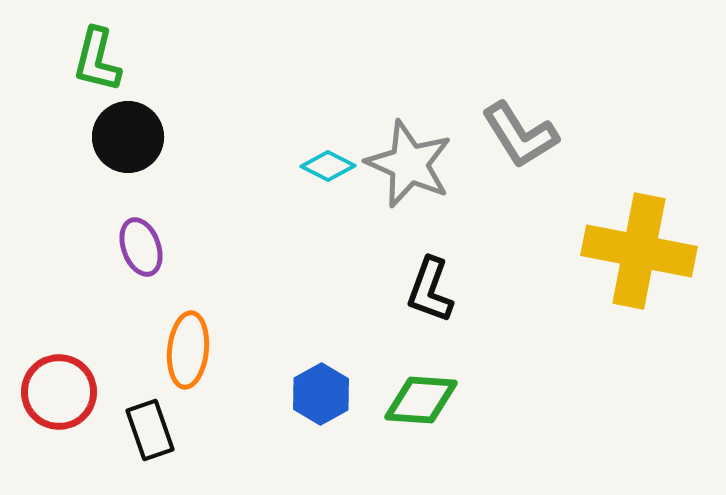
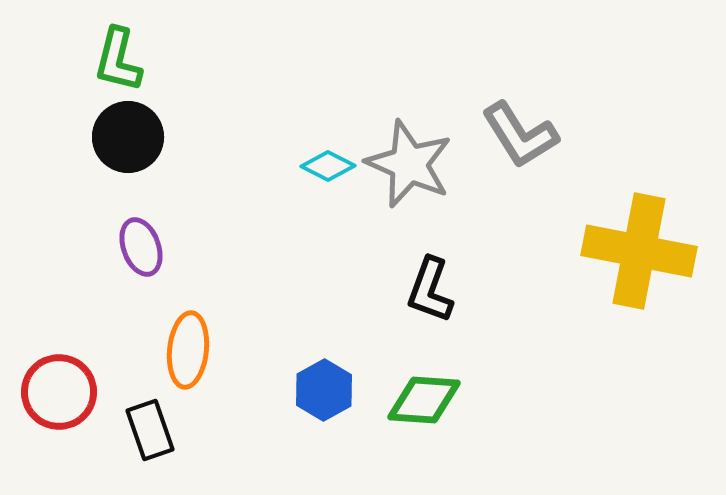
green L-shape: moved 21 px right
blue hexagon: moved 3 px right, 4 px up
green diamond: moved 3 px right
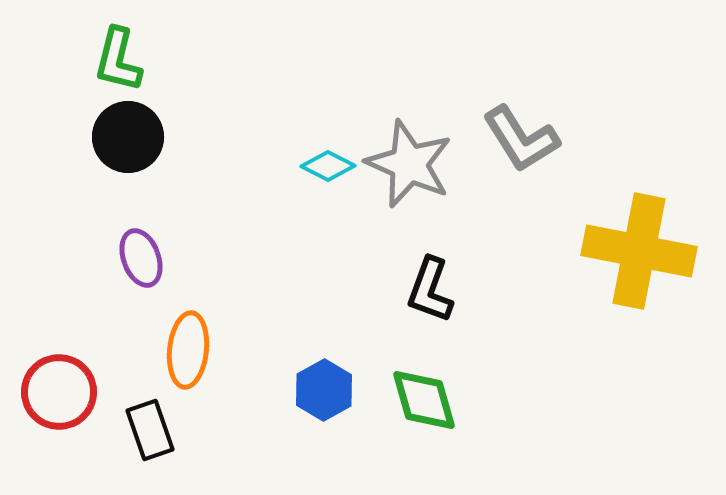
gray L-shape: moved 1 px right, 4 px down
purple ellipse: moved 11 px down
green diamond: rotated 70 degrees clockwise
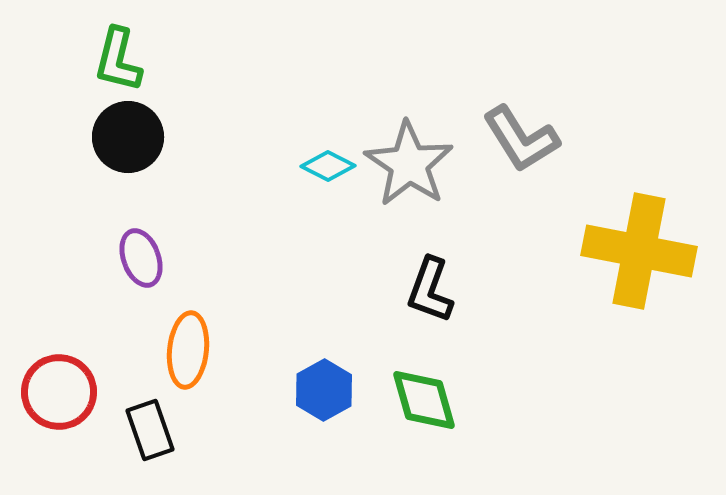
gray star: rotated 10 degrees clockwise
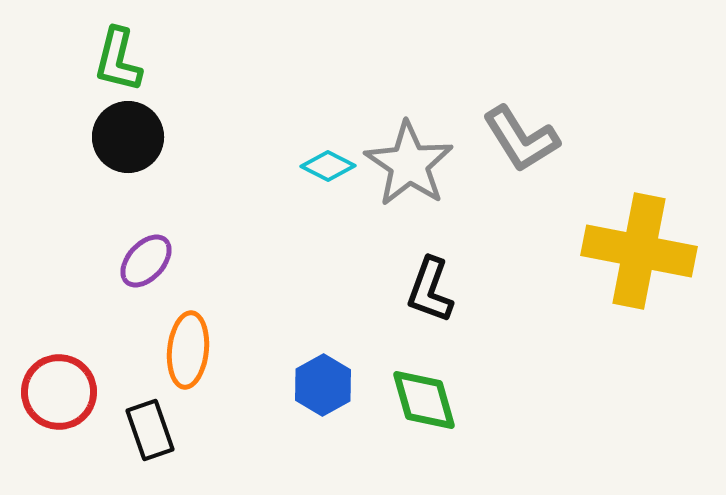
purple ellipse: moved 5 px right, 3 px down; rotated 62 degrees clockwise
blue hexagon: moved 1 px left, 5 px up
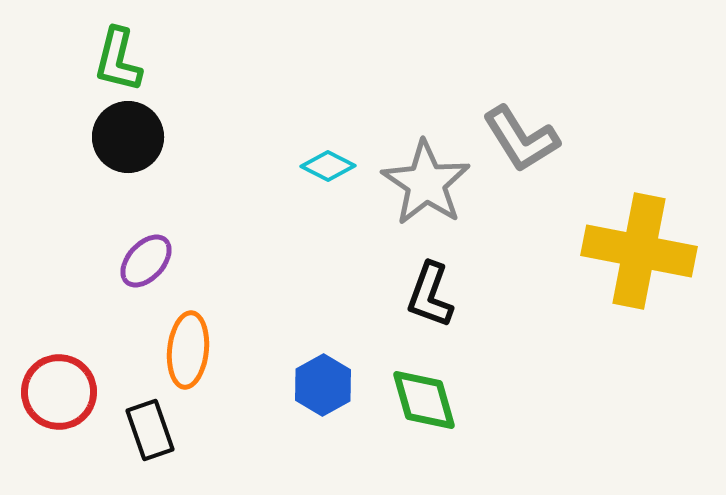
gray star: moved 17 px right, 19 px down
black L-shape: moved 5 px down
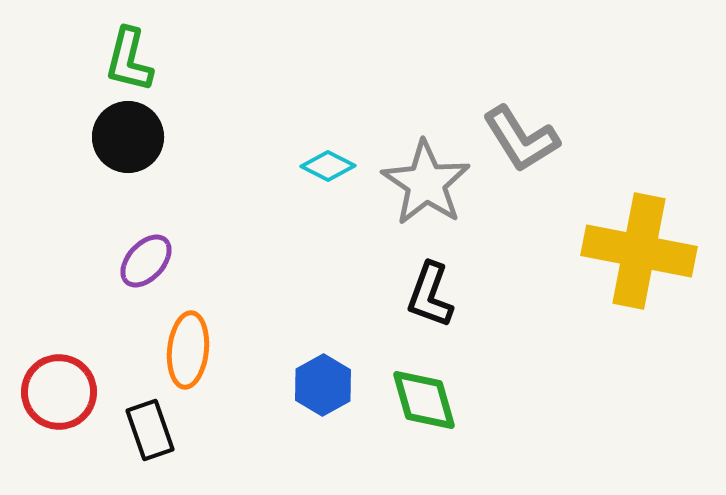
green L-shape: moved 11 px right
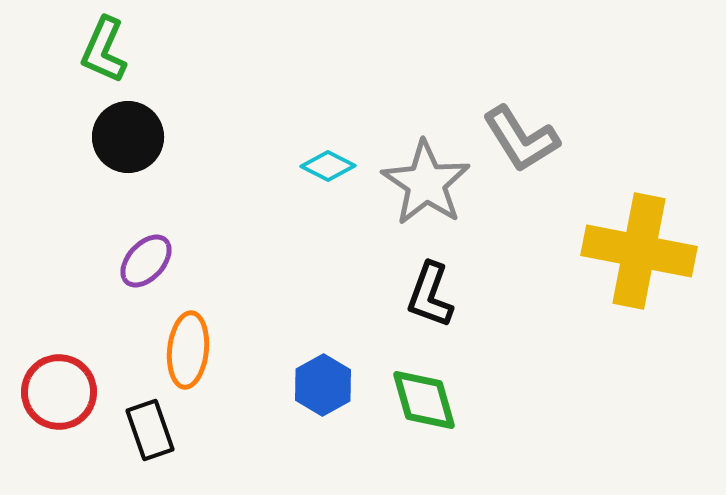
green L-shape: moved 25 px left, 10 px up; rotated 10 degrees clockwise
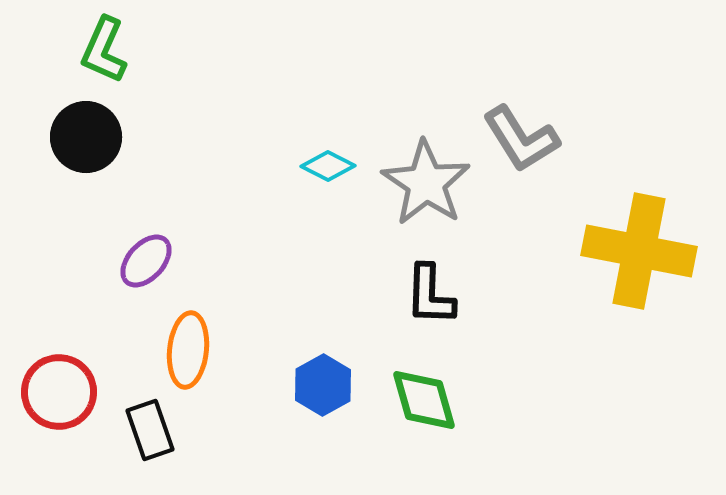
black circle: moved 42 px left
black L-shape: rotated 18 degrees counterclockwise
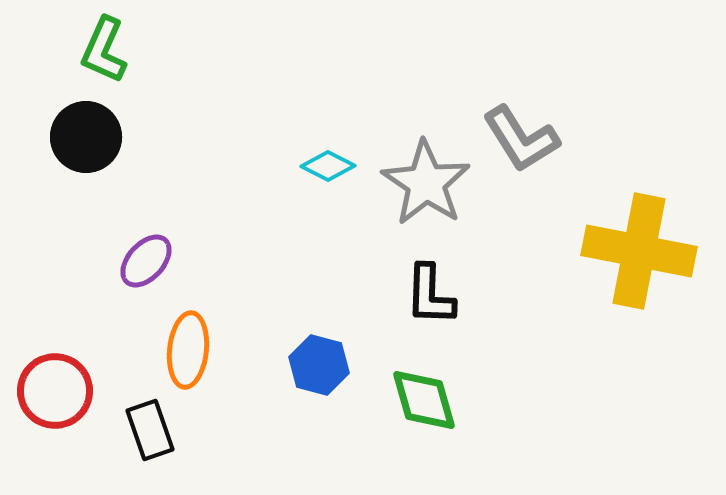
blue hexagon: moved 4 px left, 20 px up; rotated 16 degrees counterclockwise
red circle: moved 4 px left, 1 px up
